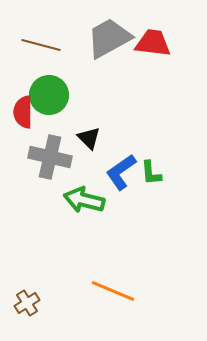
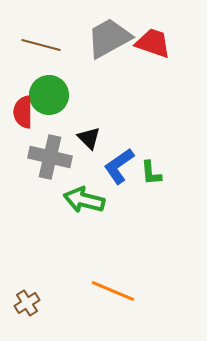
red trapezoid: rotated 12 degrees clockwise
blue L-shape: moved 2 px left, 6 px up
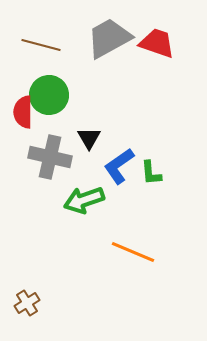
red trapezoid: moved 4 px right
black triangle: rotated 15 degrees clockwise
green arrow: rotated 33 degrees counterclockwise
orange line: moved 20 px right, 39 px up
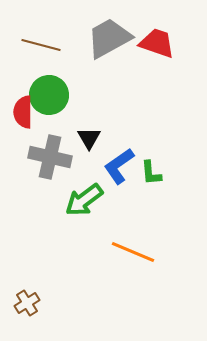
green arrow: rotated 18 degrees counterclockwise
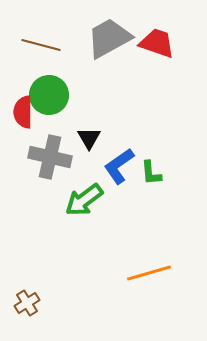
orange line: moved 16 px right, 21 px down; rotated 39 degrees counterclockwise
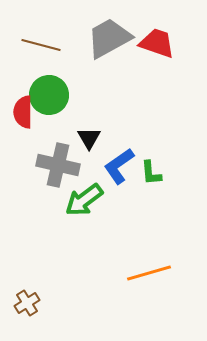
gray cross: moved 8 px right, 8 px down
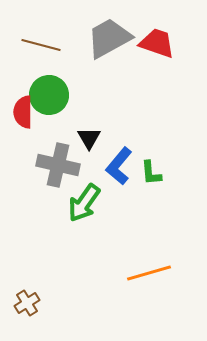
blue L-shape: rotated 15 degrees counterclockwise
green arrow: moved 3 px down; rotated 18 degrees counterclockwise
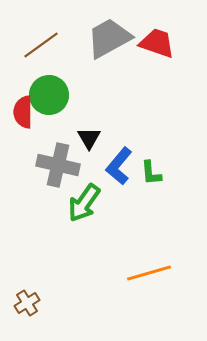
brown line: rotated 51 degrees counterclockwise
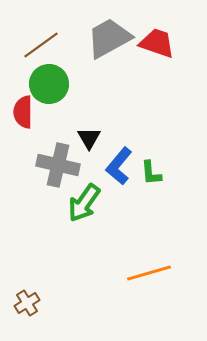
green circle: moved 11 px up
